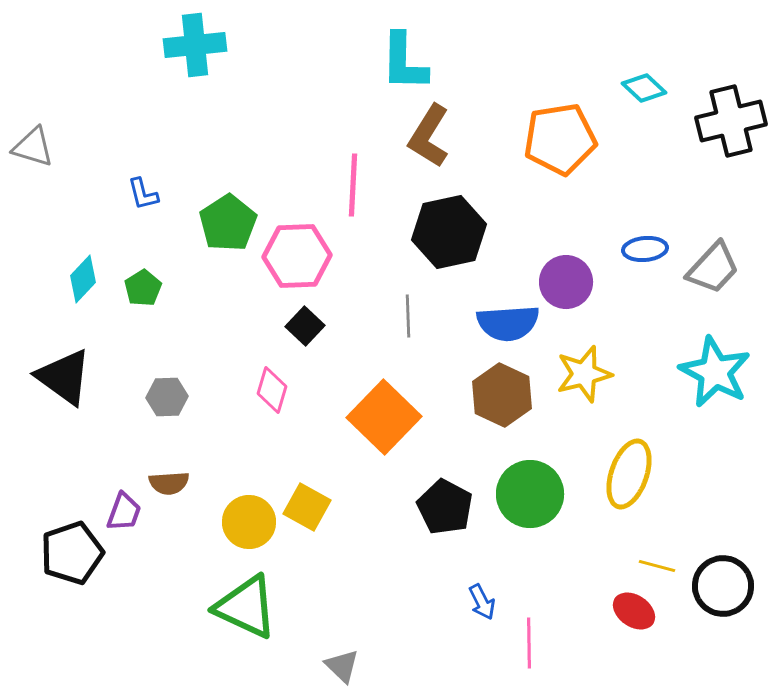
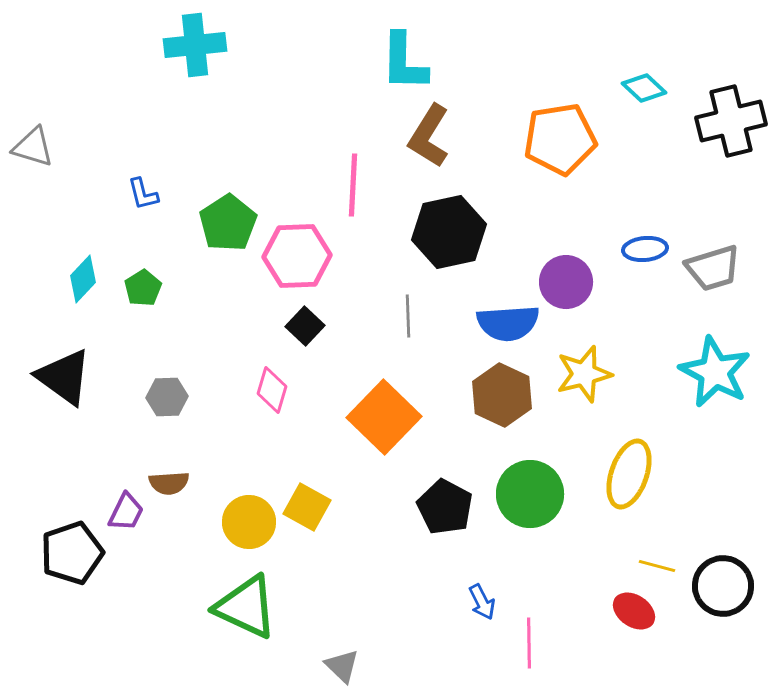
gray trapezoid at (713, 268): rotated 30 degrees clockwise
purple trapezoid at (124, 512): moved 2 px right; rotated 6 degrees clockwise
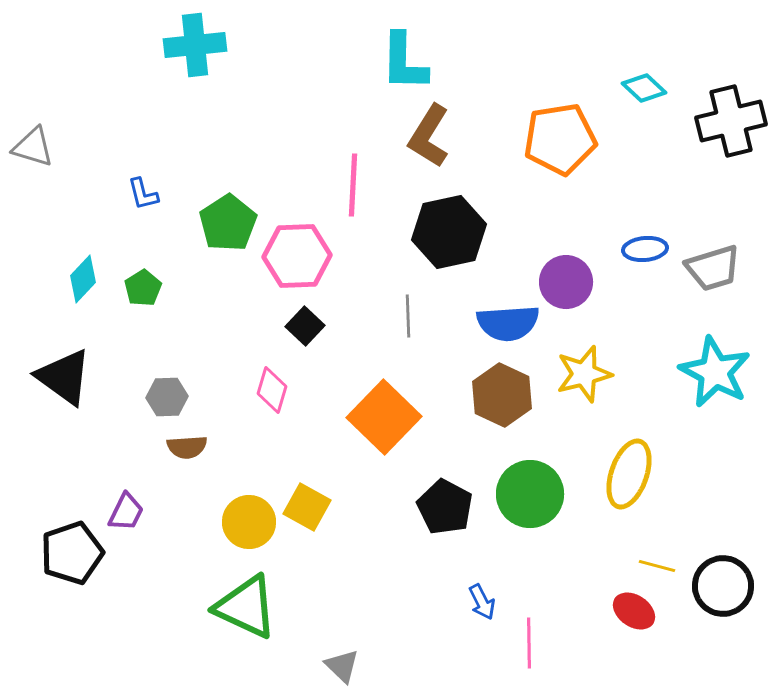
brown semicircle at (169, 483): moved 18 px right, 36 px up
